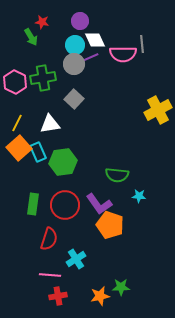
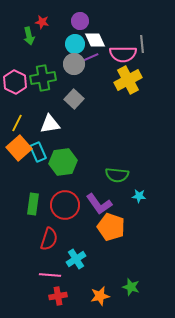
green arrow: moved 2 px left, 1 px up; rotated 18 degrees clockwise
cyan circle: moved 1 px up
yellow cross: moved 30 px left, 30 px up
orange pentagon: moved 1 px right, 2 px down
green star: moved 10 px right; rotated 18 degrees clockwise
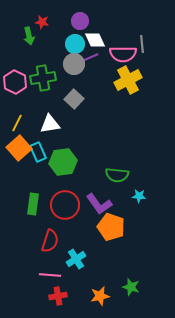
red semicircle: moved 1 px right, 2 px down
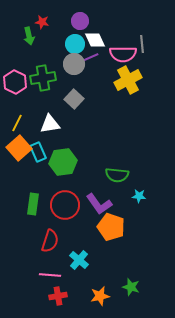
cyan cross: moved 3 px right, 1 px down; rotated 18 degrees counterclockwise
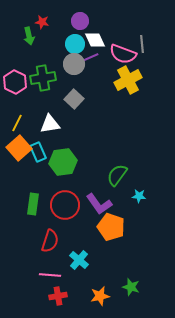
pink semicircle: rotated 20 degrees clockwise
green semicircle: rotated 120 degrees clockwise
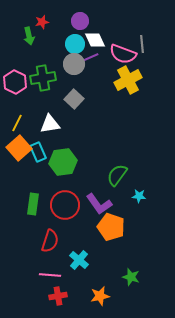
red star: rotated 24 degrees counterclockwise
green star: moved 10 px up
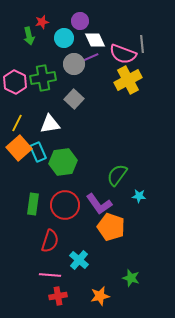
cyan circle: moved 11 px left, 6 px up
green star: moved 1 px down
